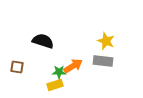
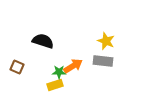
brown square: rotated 16 degrees clockwise
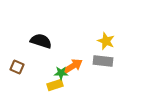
black semicircle: moved 2 px left
green star: moved 2 px right, 1 px down
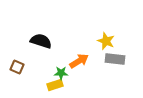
gray rectangle: moved 12 px right, 2 px up
orange arrow: moved 6 px right, 5 px up
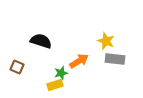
green star: rotated 16 degrees counterclockwise
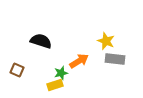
brown square: moved 3 px down
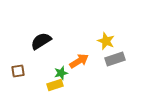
black semicircle: rotated 50 degrees counterclockwise
gray rectangle: rotated 24 degrees counterclockwise
brown square: moved 1 px right, 1 px down; rotated 32 degrees counterclockwise
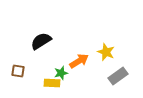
yellow star: moved 11 px down
gray rectangle: moved 3 px right, 17 px down; rotated 18 degrees counterclockwise
brown square: rotated 16 degrees clockwise
yellow rectangle: moved 3 px left, 2 px up; rotated 21 degrees clockwise
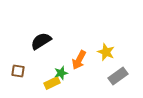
orange arrow: moved 1 px up; rotated 150 degrees clockwise
yellow rectangle: rotated 28 degrees counterclockwise
